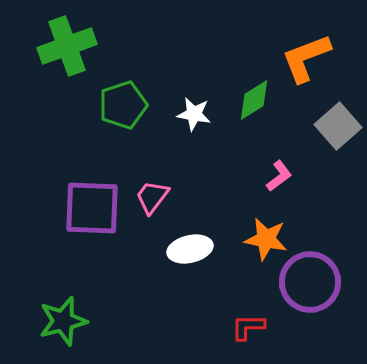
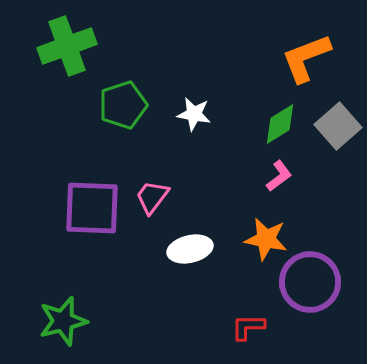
green diamond: moved 26 px right, 24 px down
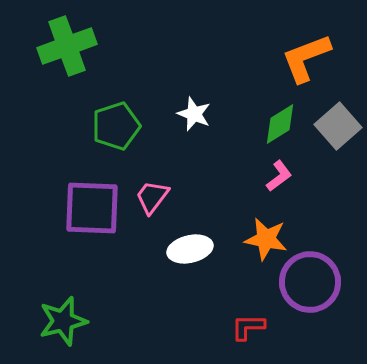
green pentagon: moved 7 px left, 21 px down
white star: rotated 12 degrees clockwise
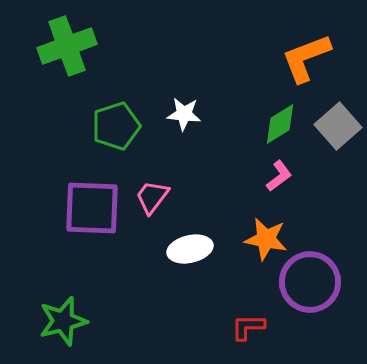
white star: moved 10 px left; rotated 16 degrees counterclockwise
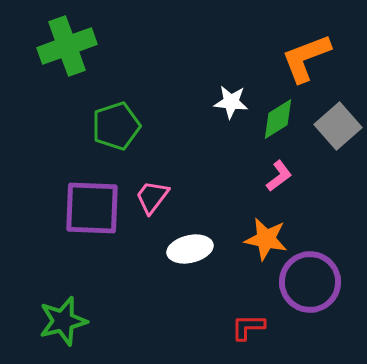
white star: moved 47 px right, 12 px up
green diamond: moved 2 px left, 5 px up
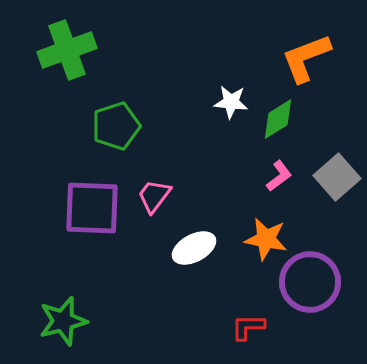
green cross: moved 4 px down
gray square: moved 1 px left, 51 px down
pink trapezoid: moved 2 px right, 1 px up
white ellipse: moved 4 px right, 1 px up; rotated 15 degrees counterclockwise
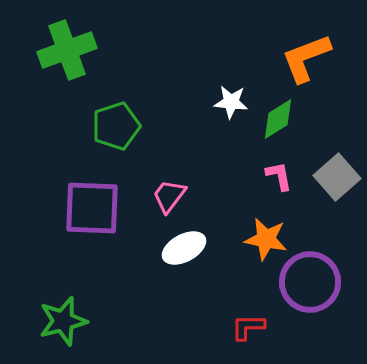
pink L-shape: rotated 64 degrees counterclockwise
pink trapezoid: moved 15 px right
white ellipse: moved 10 px left
